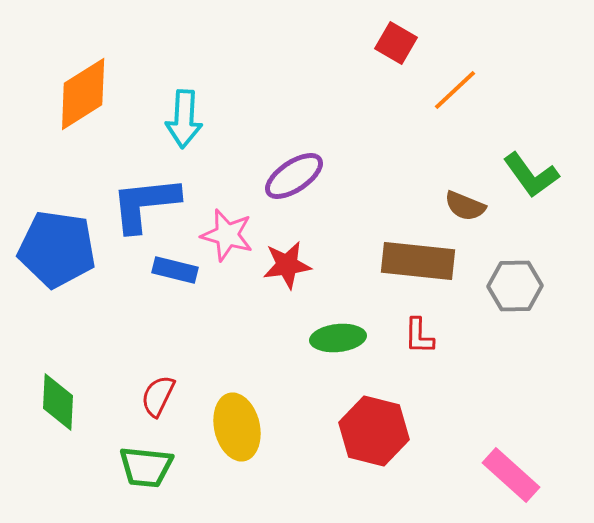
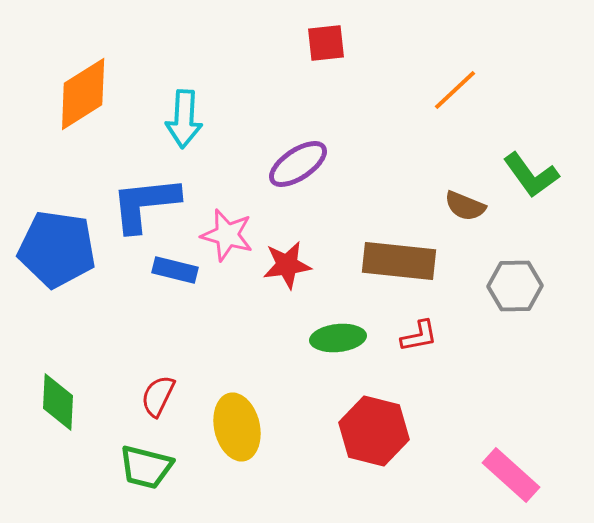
red square: moved 70 px left; rotated 36 degrees counterclockwise
purple ellipse: moved 4 px right, 12 px up
brown rectangle: moved 19 px left
red L-shape: rotated 102 degrees counterclockwise
green trapezoid: rotated 8 degrees clockwise
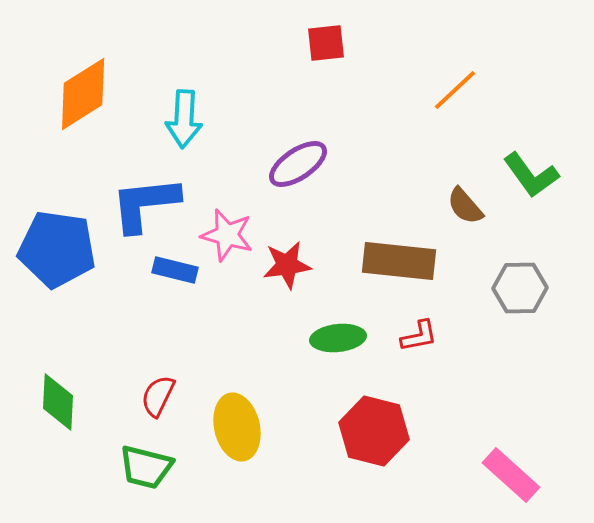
brown semicircle: rotated 27 degrees clockwise
gray hexagon: moved 5 px right, 2 px down
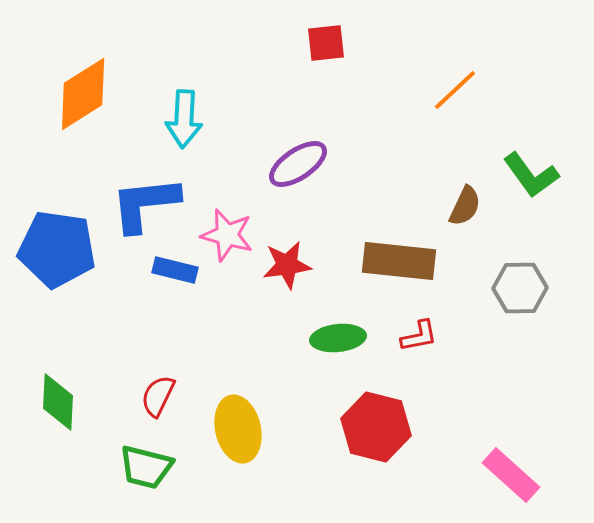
brown semicircle: rotated 114 degrees counterclockwise
yellow ellipse: moved 1 px right, 2 px down
red hexagon: moved 2 px right, 4 px up
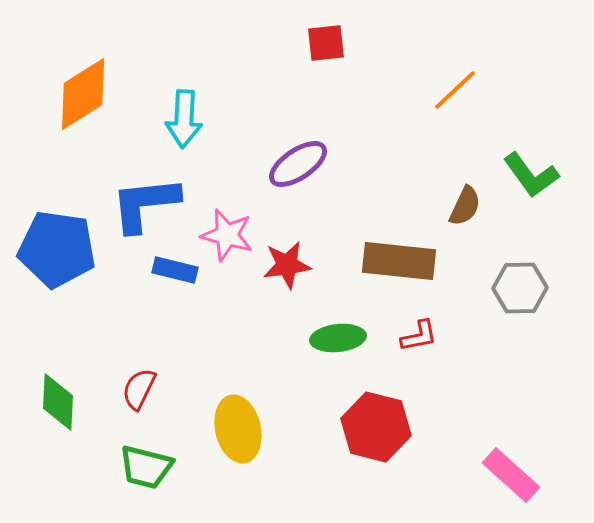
red semicircle: moved 19 px left, 7 px up
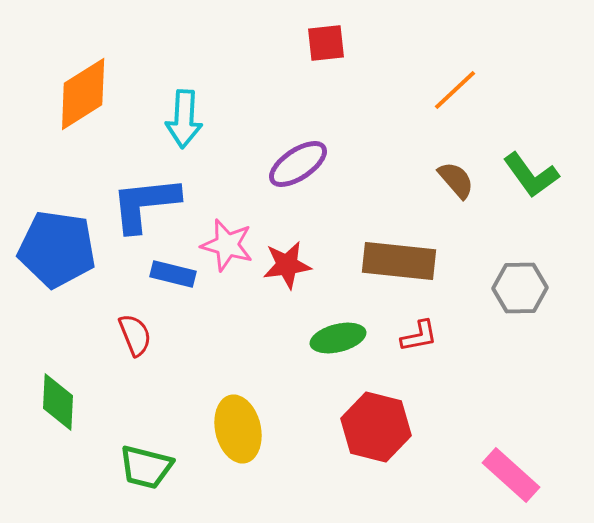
brown semicircle: moved 9 px left, 26 px up; rotated 66 degrees counterclockwise
pink star: moved 10 px down
blue rectangle: moved 2 px left, 4 px down
green ellipse: rotated 8 degrees counterclockwise
red semicircle: moved 4 px left, 54 px up; rotated 132 degrees clockwise
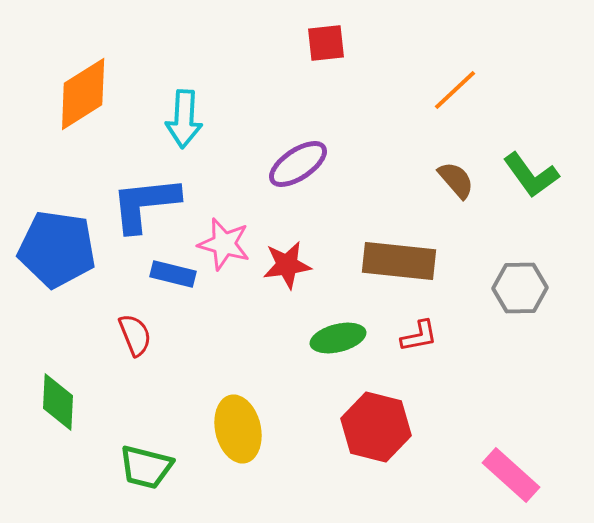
pink star: moved 3 px left, 1 px up
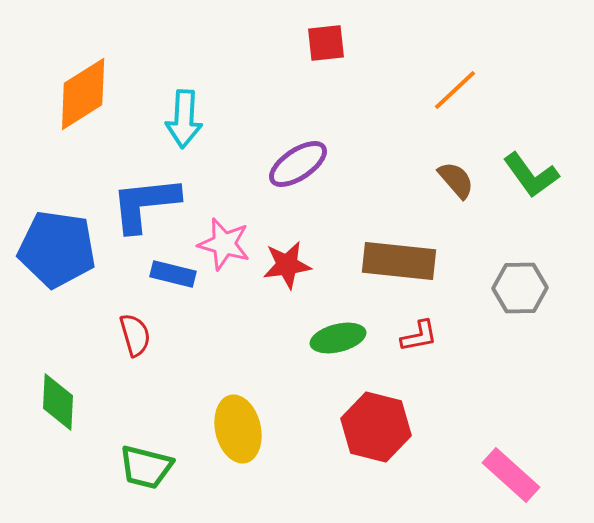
red semicircle: rotated 6 degrees clockwise
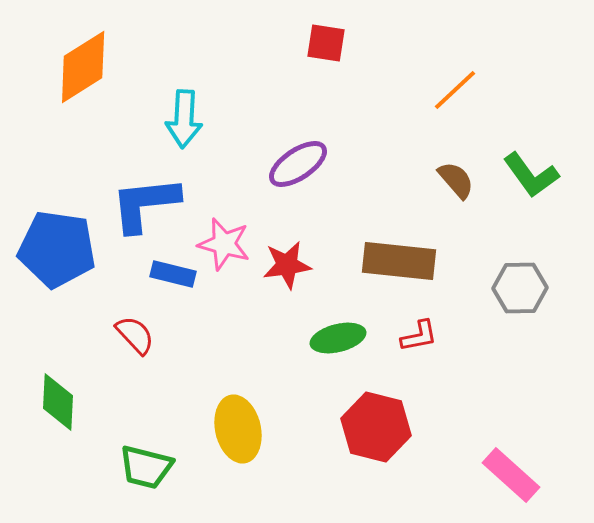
red square: rotated 15 degrees clockwise
orange diamond: moved 27 px up
red semicircle: rotated 27 degrees counterclockwise
